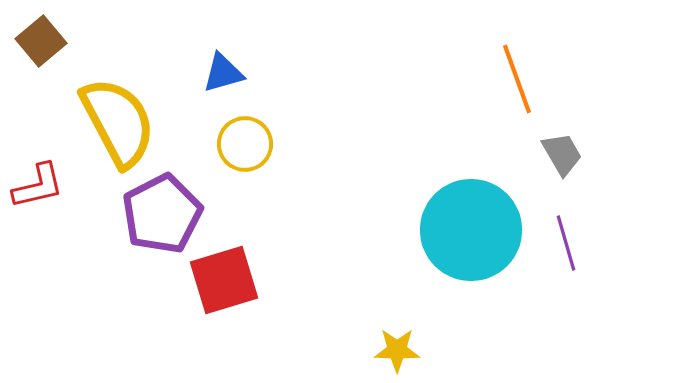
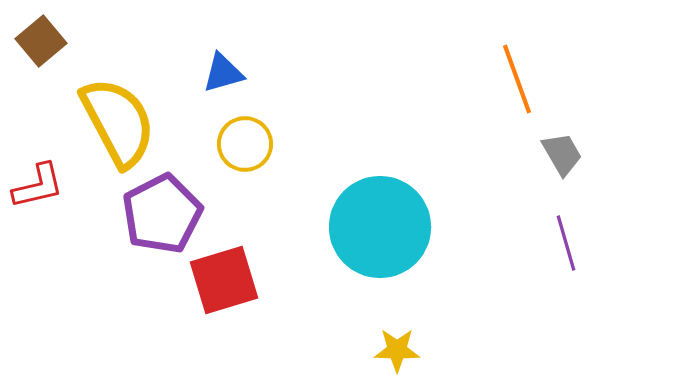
cyan circle: moved 91 px left, 3 px up
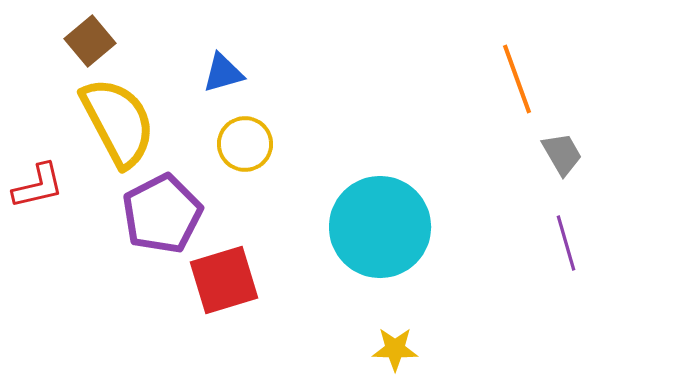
brown square: moved 49 px right
yellow star: moved 2 px left, 1 px up
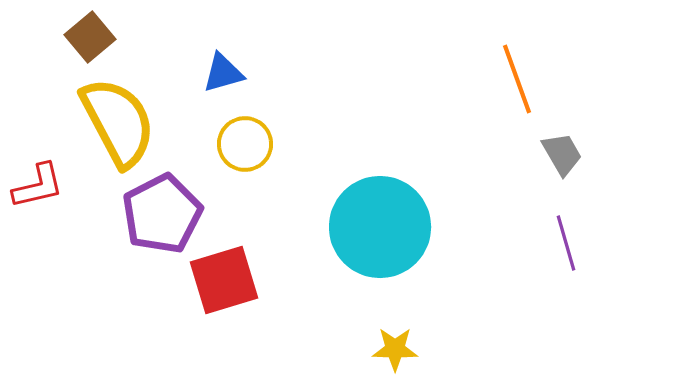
brown square: moved 4 px up
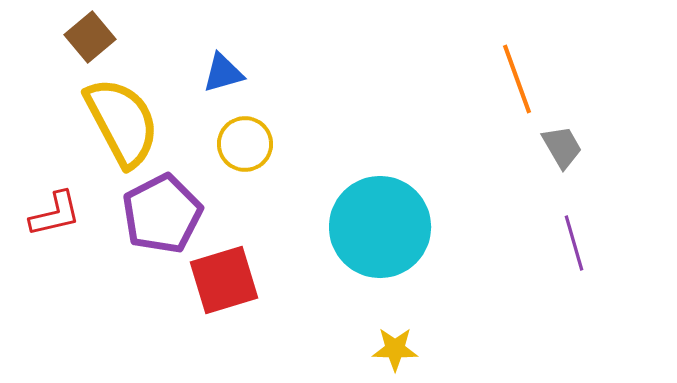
yellow semicircle: moved 4 px right
gray trapezoid: moved 7 px up
red L-shape: moved 17 px right, 28 px down
purple line: moved 8 px right
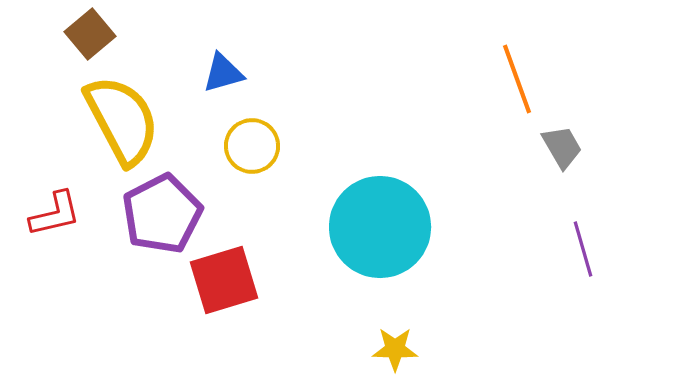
brown square: moved 3 px up
yellow semicircle: moved 2 px up
yellow circle: moved 7 px right, 2 px down
purple line: moved 9 px right, 6 px down
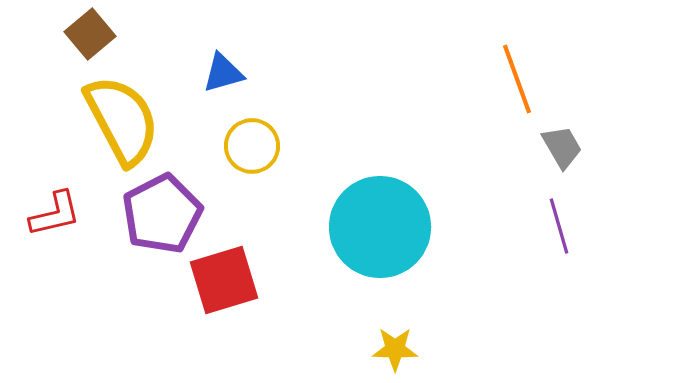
purple line: moved 24 px left, 23 px up
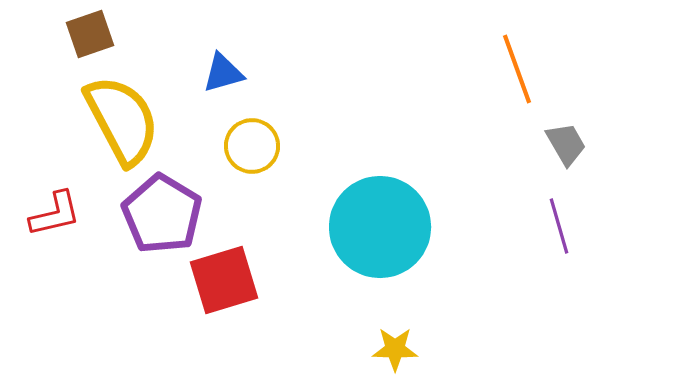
brown square: rotated 21 degrees clockwise
orange line: moved 10 px up
gray trapezoid: moved 4 px right, 3 px up
purple pentagon: rotated 14 degrees counterclockwise
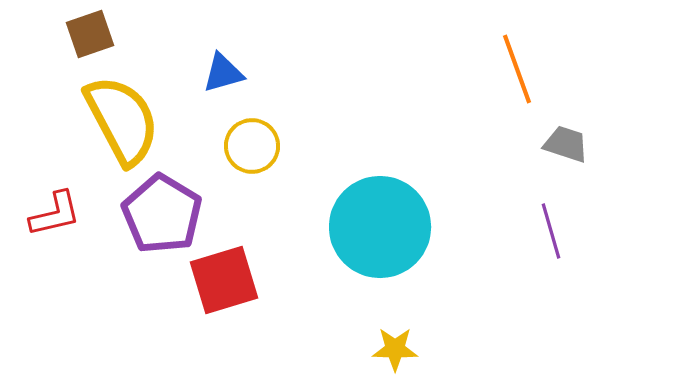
gray trapezoid: rotated 42 degrees counterclockwise
purple line: moved 8 px left, 5 px down
